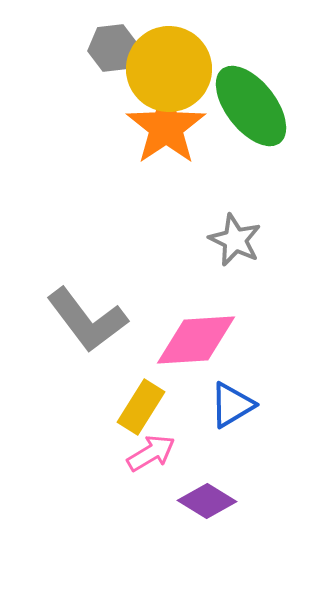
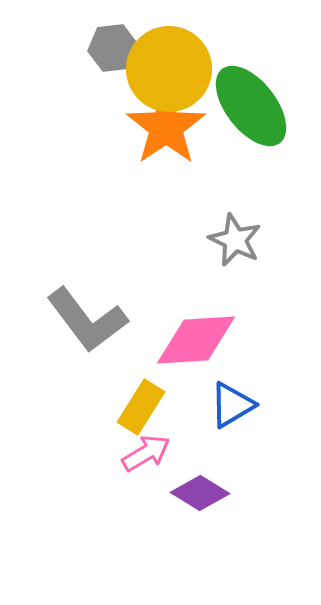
pink arrow: moved 5 px left
purple diamond: moved 7 px left, 8 px up
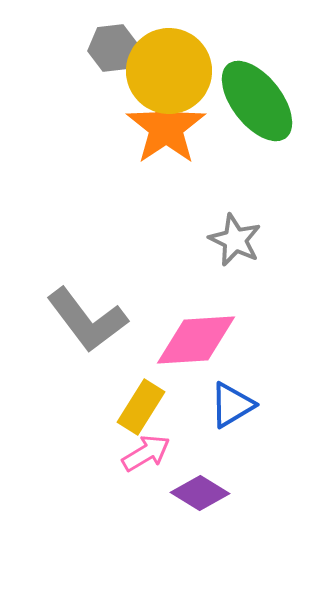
yellow circle: moved 2 px down
green ellipse: moved 6 px right, 5 px up
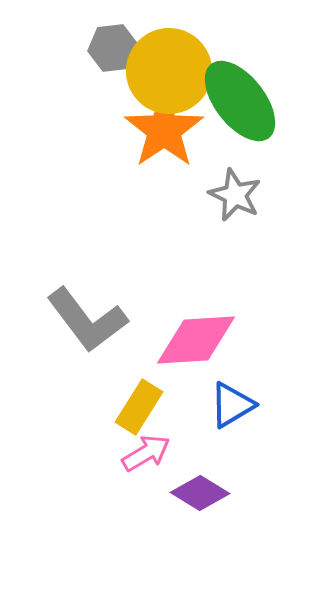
green ellipse: moved 17 px left
orange star: moved 2 px left, 3 px down
gray star: moved 45 px up
yellow rectangle: moved 2 px left
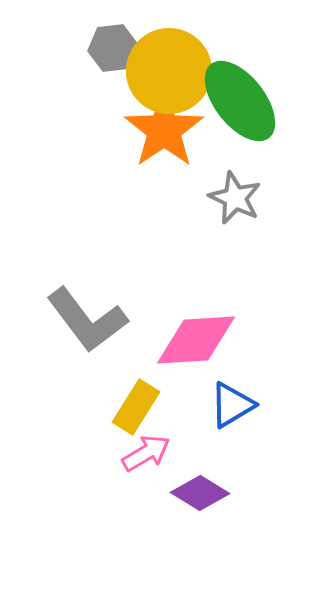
gray star: moved 3 px down
yellow rectangle: moved 3 px left
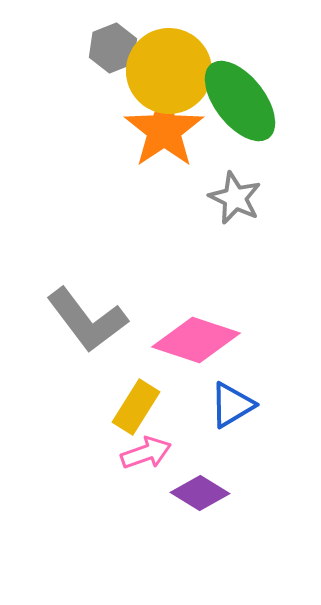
gray hexagon: rotated 15 degrees counterclockwise
pink diamond: rotated 22 degrees clockwise
pink arrow: rotated 12 degrees clockwise
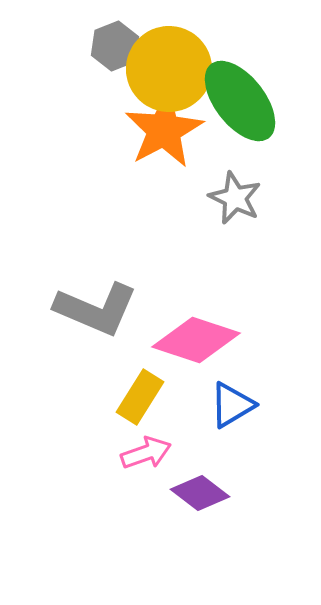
gray hexagon: moved 2 px right, 2 px up
yellow circle: moved 2 px up
orange star: rotated 6 degrees clockwise
gray L-shape: moved 9 px right, 11 px up; rotated 30 degrees counterclockwise
yellow rectangle: moved 4 px right, 10 px up
purple diamond: rotated 6 degrees clockwise
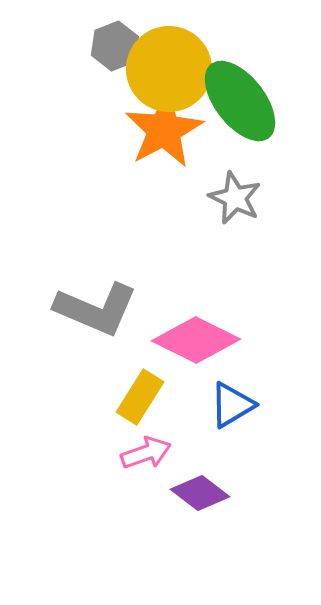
pink diamond: rotated 8 degrees clockwise
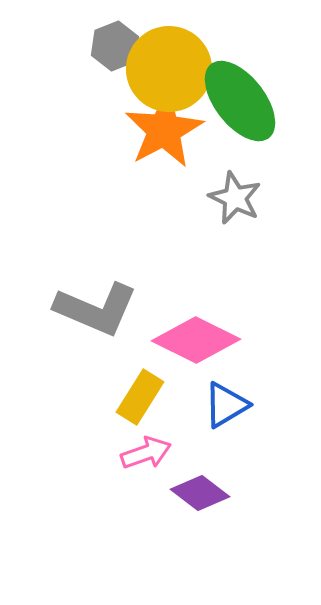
blue triangle: moved 6 px left
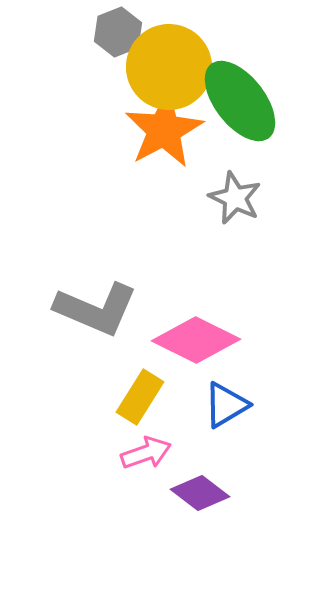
gray hexagon: moved 3 px right, 14 px up
yellow circle: moved 2 px up
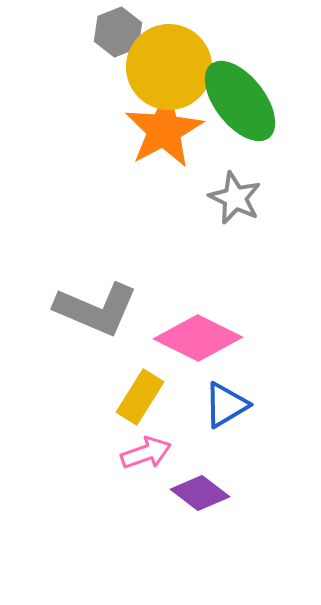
pink diamond: moved 2 px right, 2 px up
